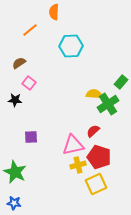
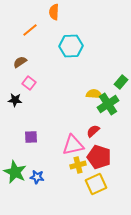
brown semicircle: moved 1 px right, 1 px up
blue star: moved 23 px right, 26 px up
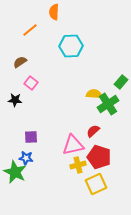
pink square: moved 2 px right
blue star: moved 11 px left, 19 px up
